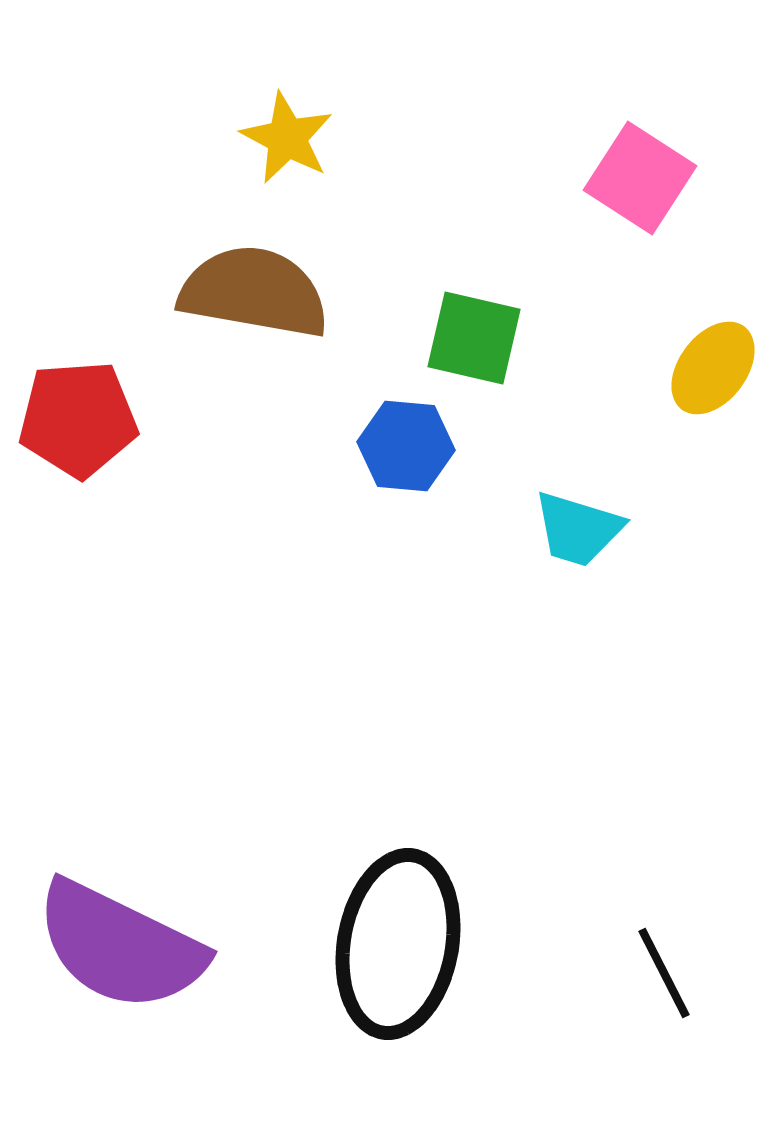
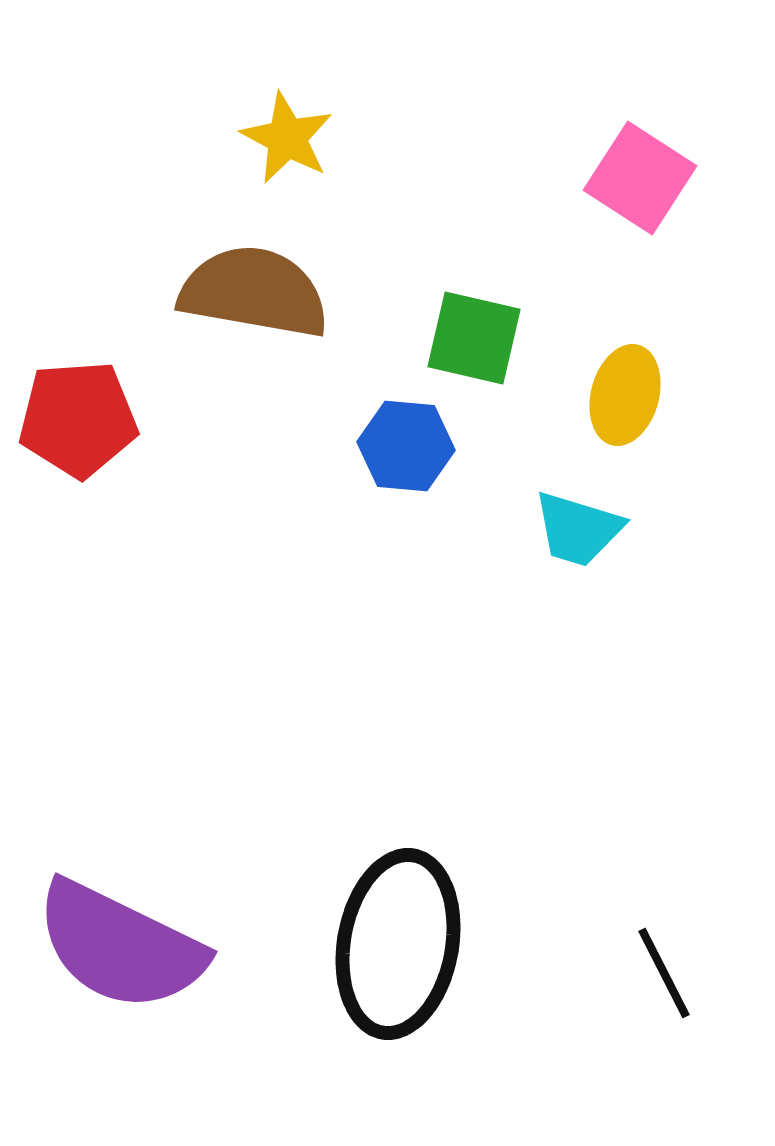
yellow ellipse: moved 88 px left, 27 px down; rotated 22 degrees counterclockwise
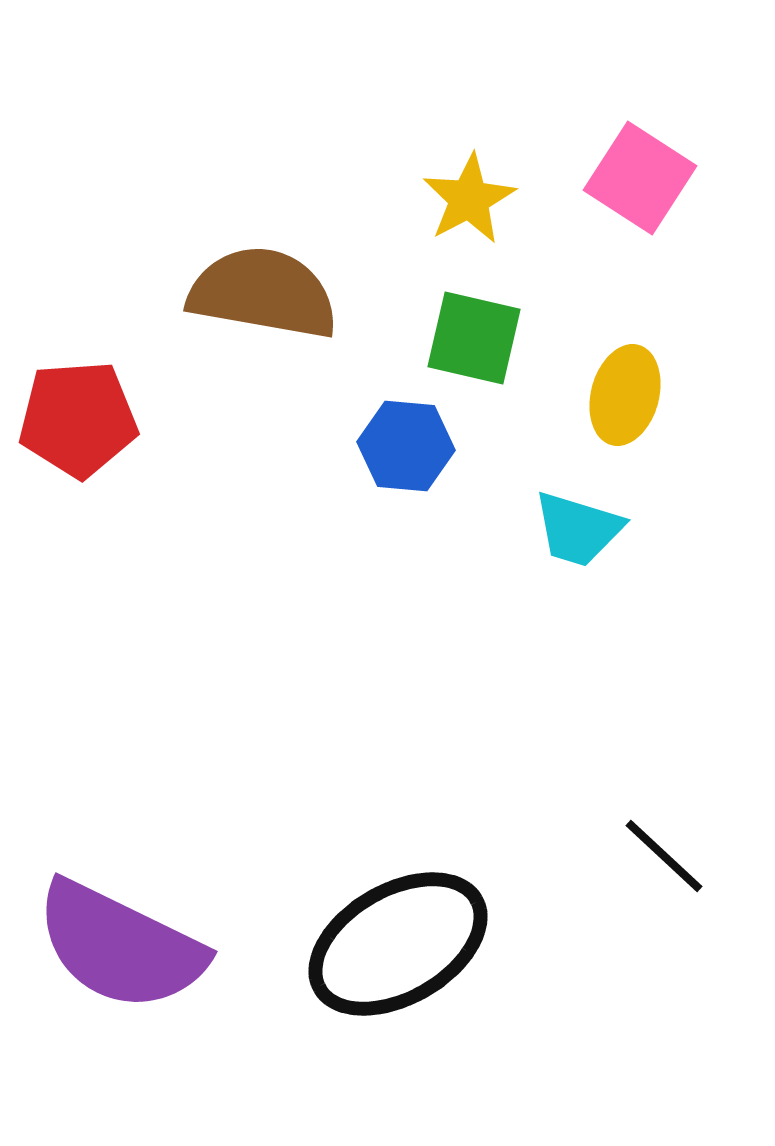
yellow star: moved 182 px right, 61 px down; rotated 16 degrees clockwise
brown semicircle: moved 9 px right, 1 px down
black ellipse: rotated 50 degrees clockwise
black line: moved 117 px up; rotated 20 degrees counterclockwise
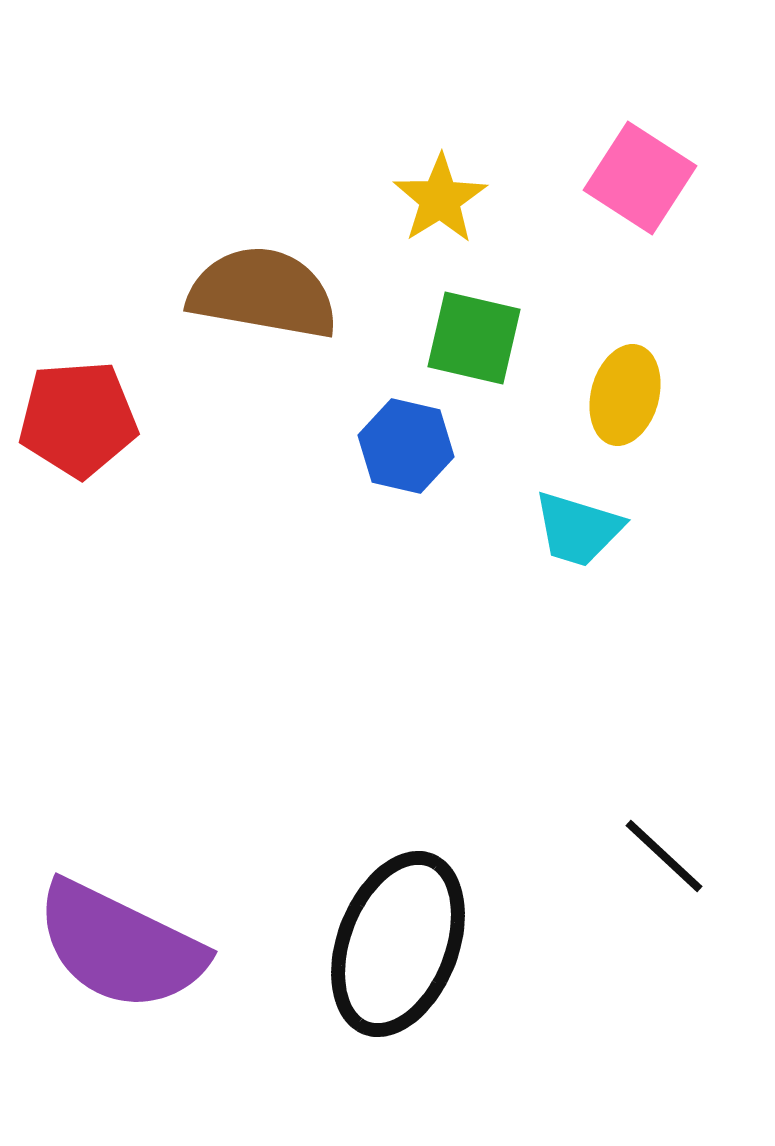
yellow star: moved 29 px left; rotated 4 degrees counterclockwise
blue hexagon: rotated 8 degrees clockwise
black ellipse: rotated 39 degrees counterclockwise
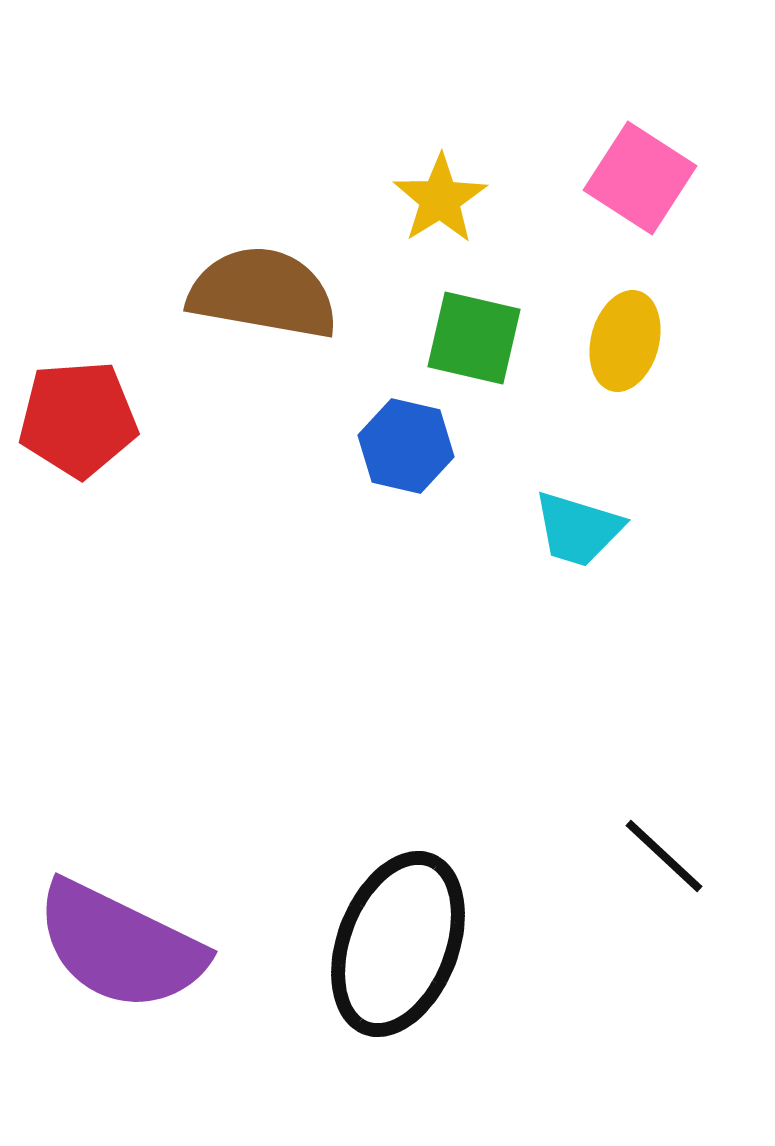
yellow ellipse: moved 54 px up
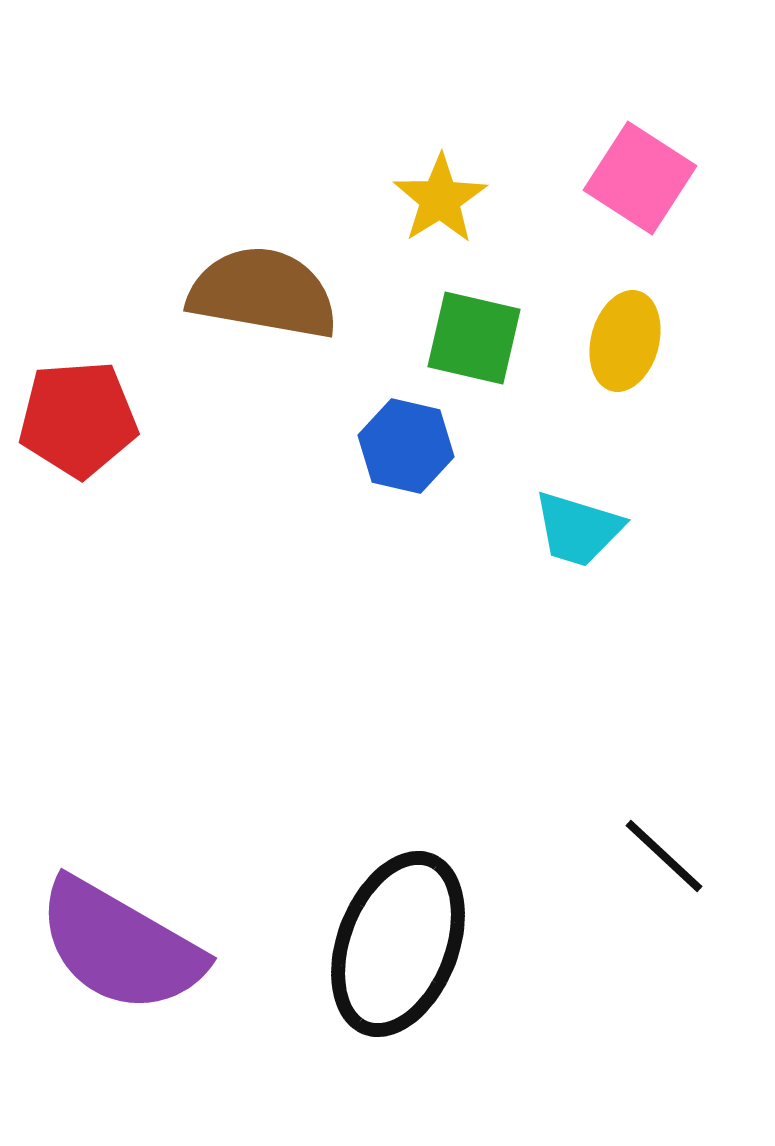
purple semicircle: rotated 4 degrees clockwise
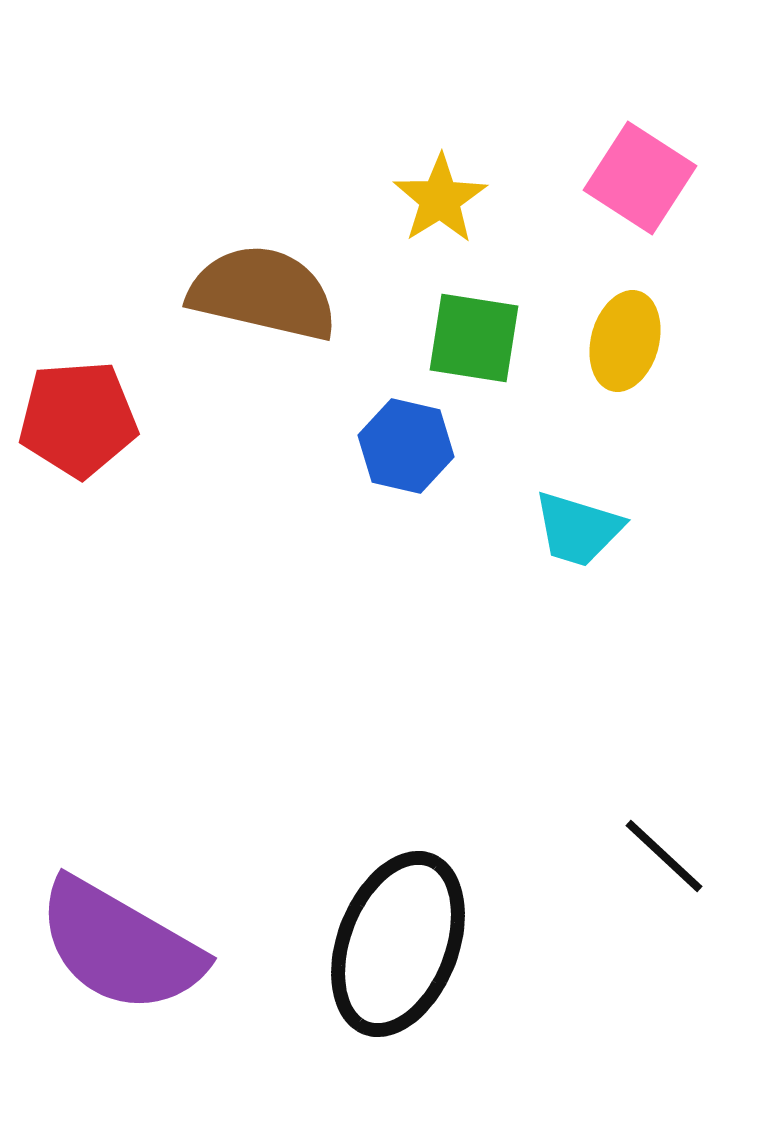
brown semicircle: rotated 3 degrees clockwise
green square: rotated 4 degrees counterclockwise
